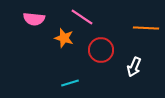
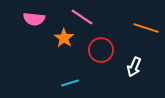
orange line: rotated 15 degrees clockwise
orange star: rotated 18 degrees clockwise
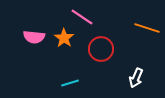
pink semicircle: moved 18 px down
orange line: moved 1 px right
red circle: moved 1 px up
white arrow: moved 2 px right, 11 px down
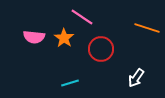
white arrow: rotated 12 degrees clockwise
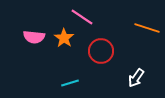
red circle: moved 2 px down
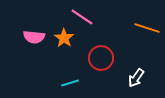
red circle: moved 7 px down
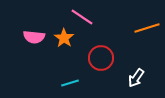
orange line: rotated 35 degrees counterclockwise
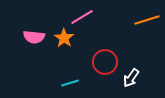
pink line: rotated 65 degrees counterclockwise
orange line: moved 8 px up
red circle: moved 4 px right, 4 px down
white arrow: moved 5 px left
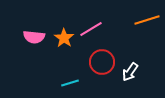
pink line: moved 9 px right, 12 px down
red circle: moved 3 px left
white arrow: moved 1 px left, 6 px up
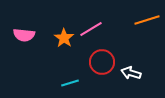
pink semicircle: moved 10 px left, 2 px up
white arrow: moved 1 px right, 1 px down; rotated 72 degrees clockwise
